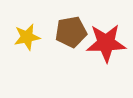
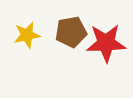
yellow star: moved 2 px up
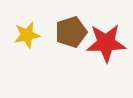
brown pentagon: rotated 8 degrees counterclockwise
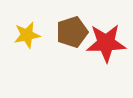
brown pentagon: moved 1 px right
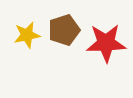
brown pentagon: moved 8 px left, 2 px up
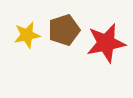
red star: rotated 9 degrees counterclockwise
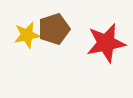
brown pentagon: moved 10 px left, 1 px up
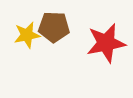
brown pentagon: moved 2 px up; rotated 20 degrees clockwise
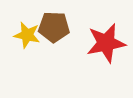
yellow star: rotated 24 degrees clockwise
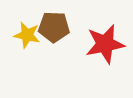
red star: moved 1 px left, 1 px down
